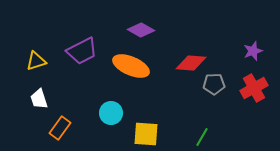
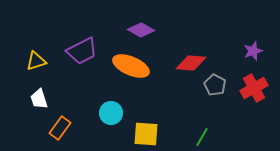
gray pentagon: moved 1 px right, 1 px down; rotated 30 degrees clockwise
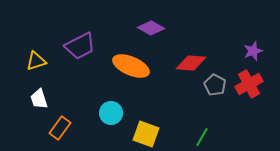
purple diamond: moved 10 px right, 2 px up
purple trapezoid: moved 2 px left, 5 px up
red cross: moved 5 px left, 4 px up
yellow square: rotated 16 degrees clockwise
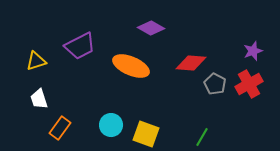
gray pentagon: moved 1 px up
cyan circle: moved 12 px down
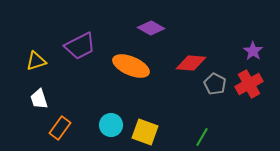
purple star: rotated 18 degrees counterclockwise
yellow square: moved 1 px left, 2 px up
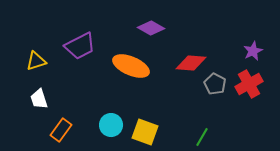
purple star: rotated 12 degrees clockwise
orange rectangle: moved 1 px right, 2 px down
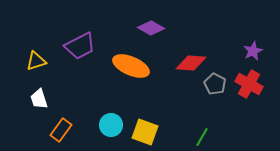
red cross: rotated 32 degrees counterclockwise
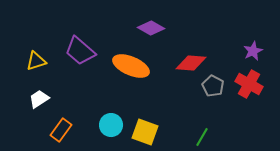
purple trapezoid: moved 5 px down; rotated 68 degrees clockwise
gray pentagon: moved 2 px left, 2 px down
white trapezoid: rotated 75 degrees clockwise
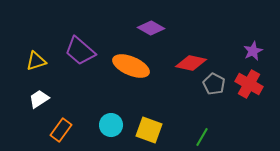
red diamond: rotated 8 degrees clockwise
gray pentagon: moved 1 px right, 2 px up
yellow square: moved 4 px right, 2 px up
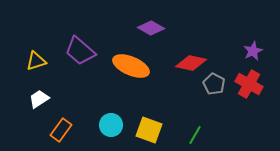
green line: moved 7 px left, 2 px up
